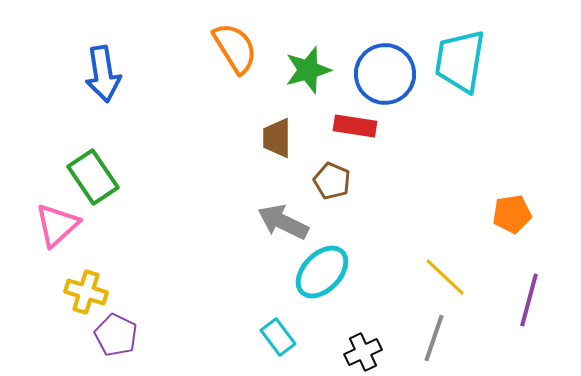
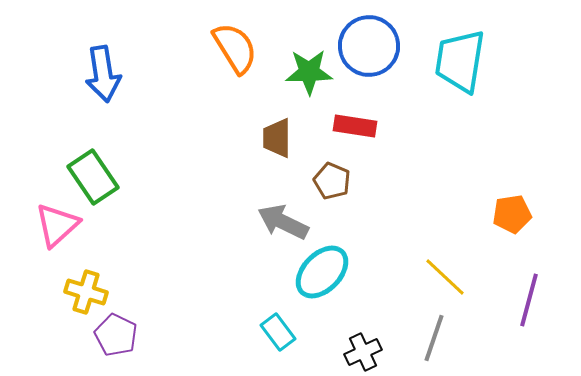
green star: moved 1 px right, 2 px down; rotated 15 degrees clockwise
blue circle: moved 16 px left, 28 px up
cyan rectangle: moved 5 px up
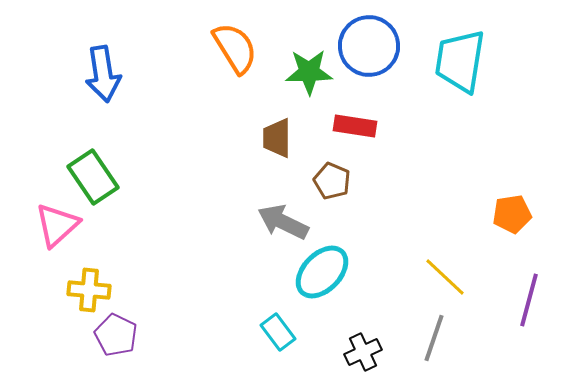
yellow cross: moved 3 px right, 2 px up; rotated 12 degrees counterclockwise
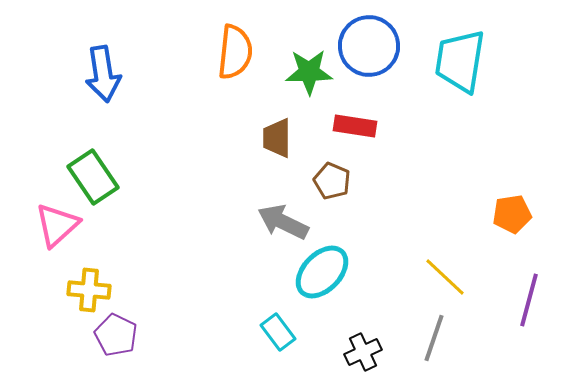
orange semicircle: moved 4 px down; rotated 38 degrees clockwise
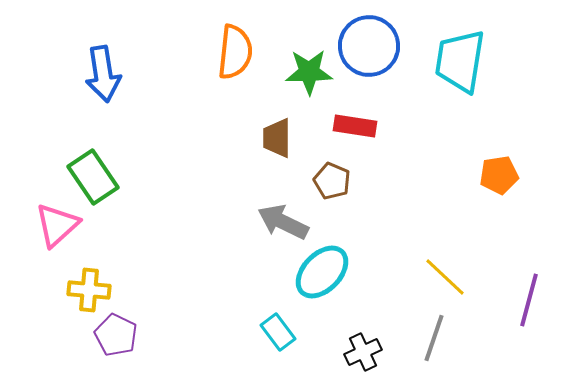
orange pentagon: moved 13 px left, 39 px up
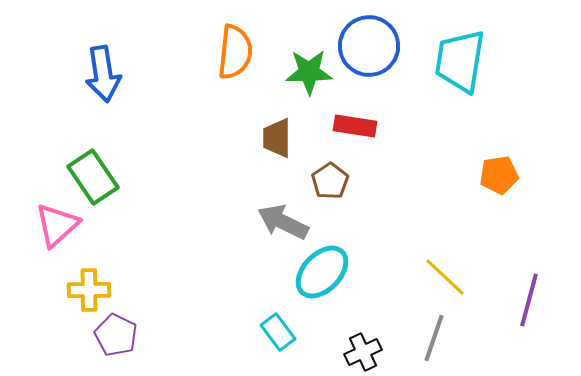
brown pentagon: moved 2 px left; rotated 15 degrees clockwise
yellow cross: rotated 6 degrees counterclockwise
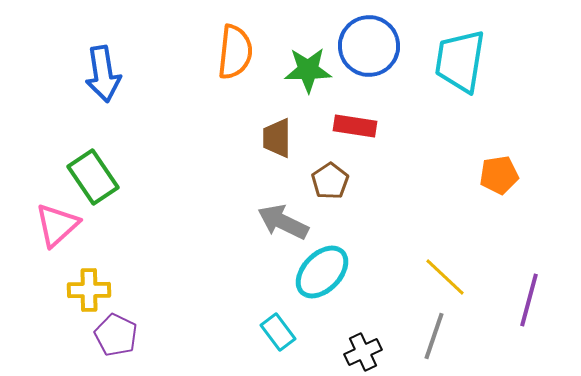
green star: moved 1 px left, 2 px up
gray line: moved 2 px up
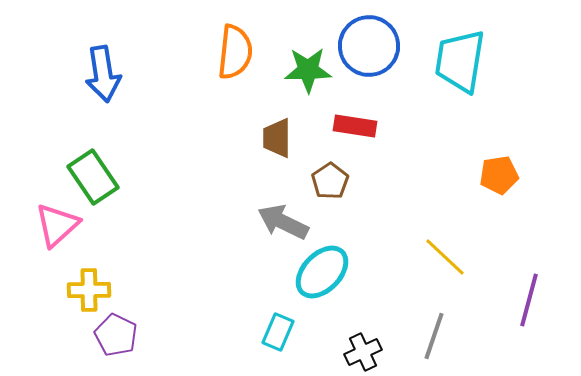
yellow line: moved 20 px up
cyan rectangle: rotated 60 degrees clockwise
